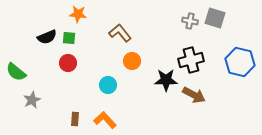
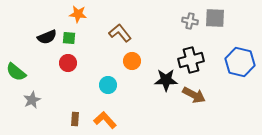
gray square: rotated 15 degrees counterclockwise
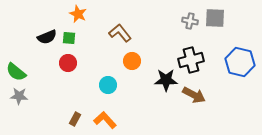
orange star: rotated 18 degrees clockwise
gray star: moved 13 px left, 4 px up; rotated 30 degrees clockwise
brown rectangle: rotated 24 degrees clockwise
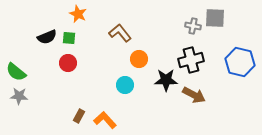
gray cross: moved 3 px right, 5 px down
orange circle: moved 7 px right, 2 px up
cyan circle: moved 17 px right
brown rectangle: moved 4 px right, 3 px up
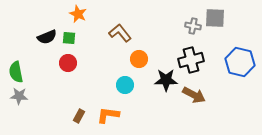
green semicircle: rotated 40 degrees clockwise
orange L-shape: moved 3 px right, 5 px up; rotated 40 degrees counterclockwise
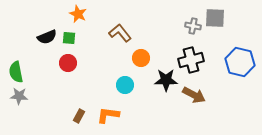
orange circle: moved 2 px right, 1 px up
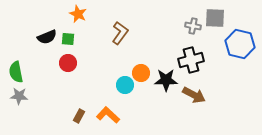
brown L-shape: rotated 75 degrees clockwise
green square: moved 1 px left, 1 px down
orange circle: moved 15 px down
blue hexagon: moved 18 px up
orange L-shape: rotated 35 degrees clockwise
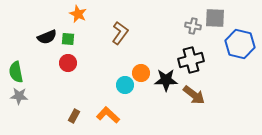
brown arrow: rotated 10 degrees clockwise
brown rectangle: moved 5 px left
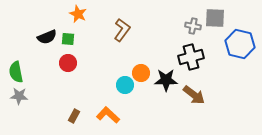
brown L-shape: moved 2 px right, 3 px up
black cross: moved 3 px up
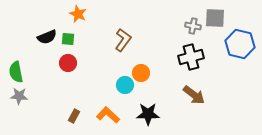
brown L-shape: moved 1 px right, 10 px down
black star: moved 18 px left, 34 px down
